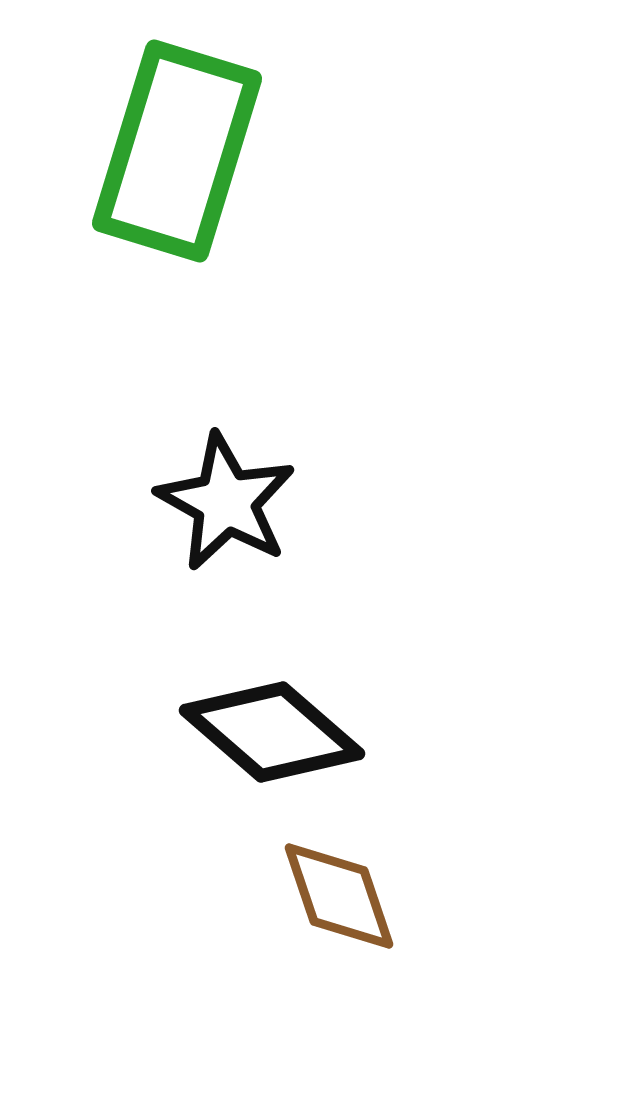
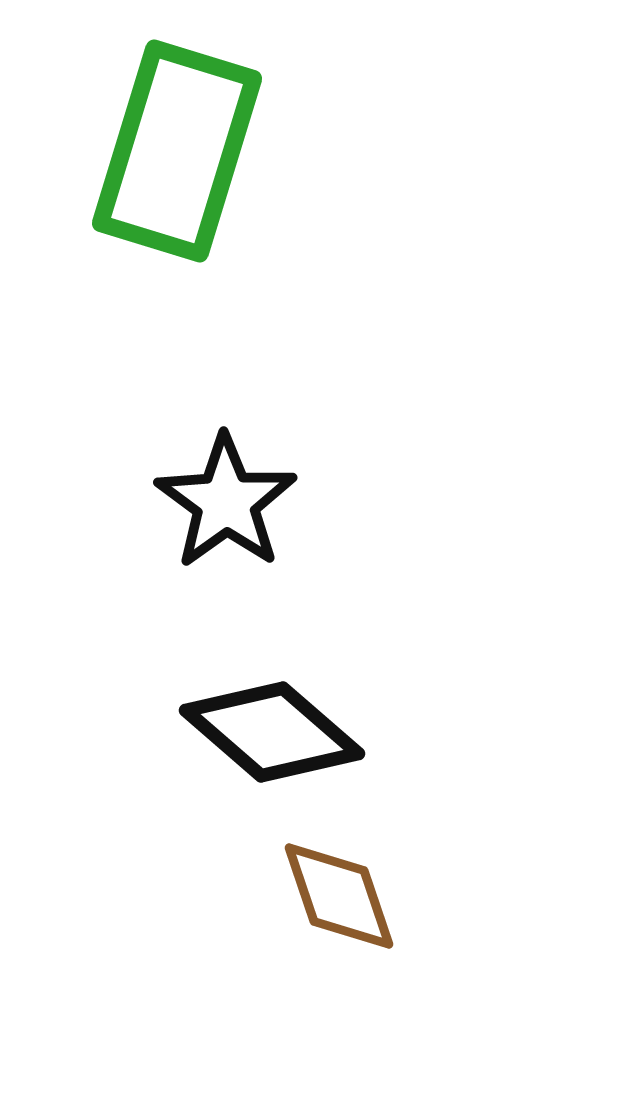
black star: rotated 7 degrees clockwise
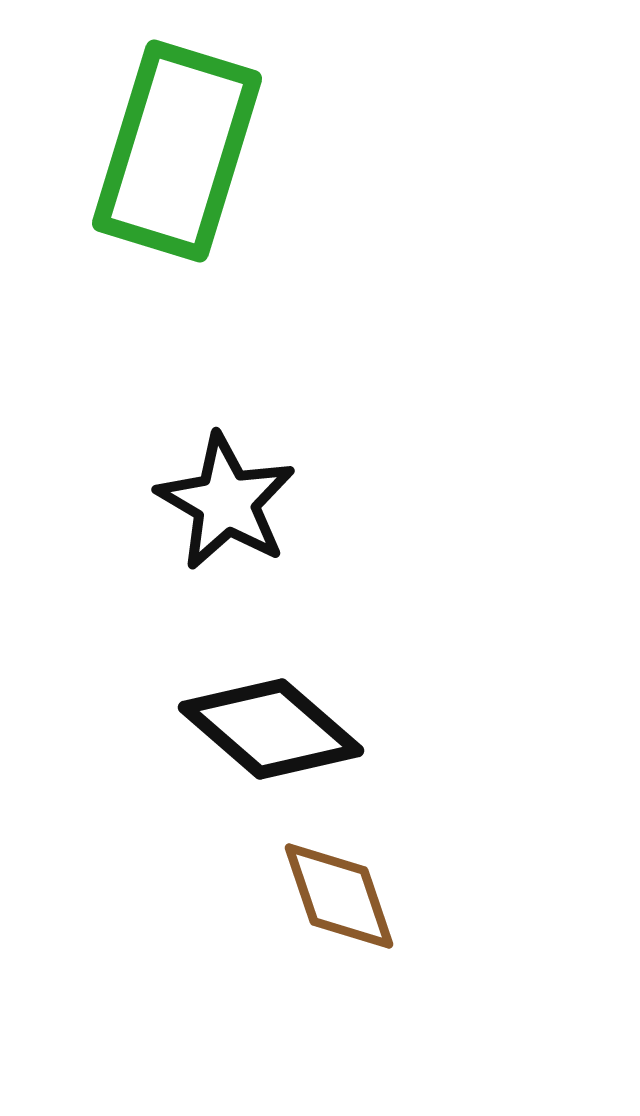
black star: rotated 6 degrees counterclockwise
black diamond: moved 1 px left, 3 px up
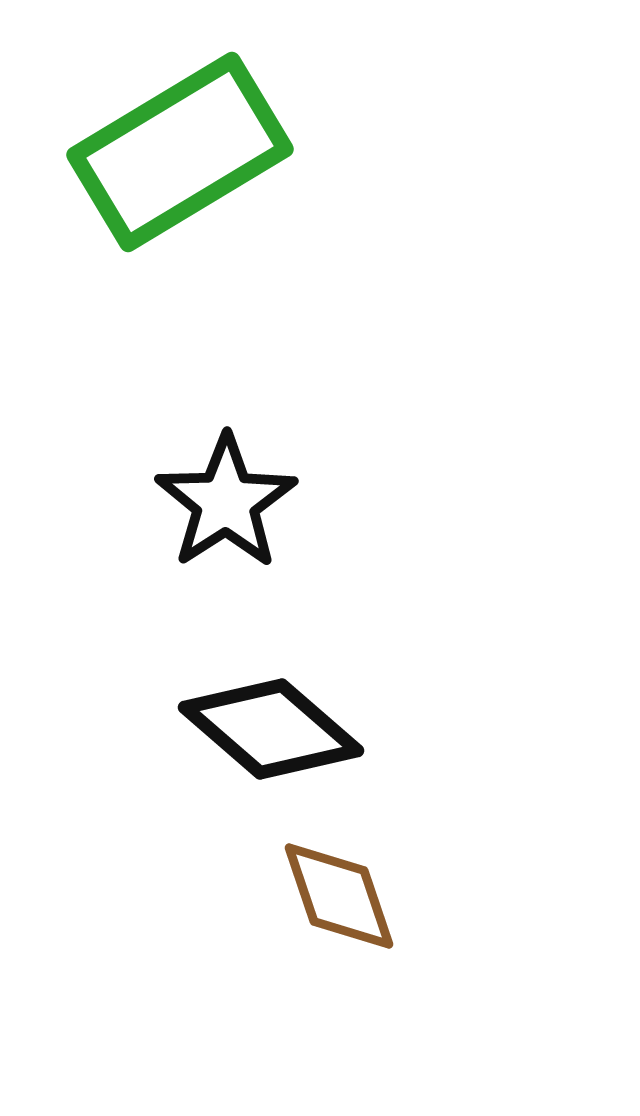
green rectangle: moved 3 px right, 1 px down; rotated 42 degrees clockwise
black star: rotated 9 degrees clockwise
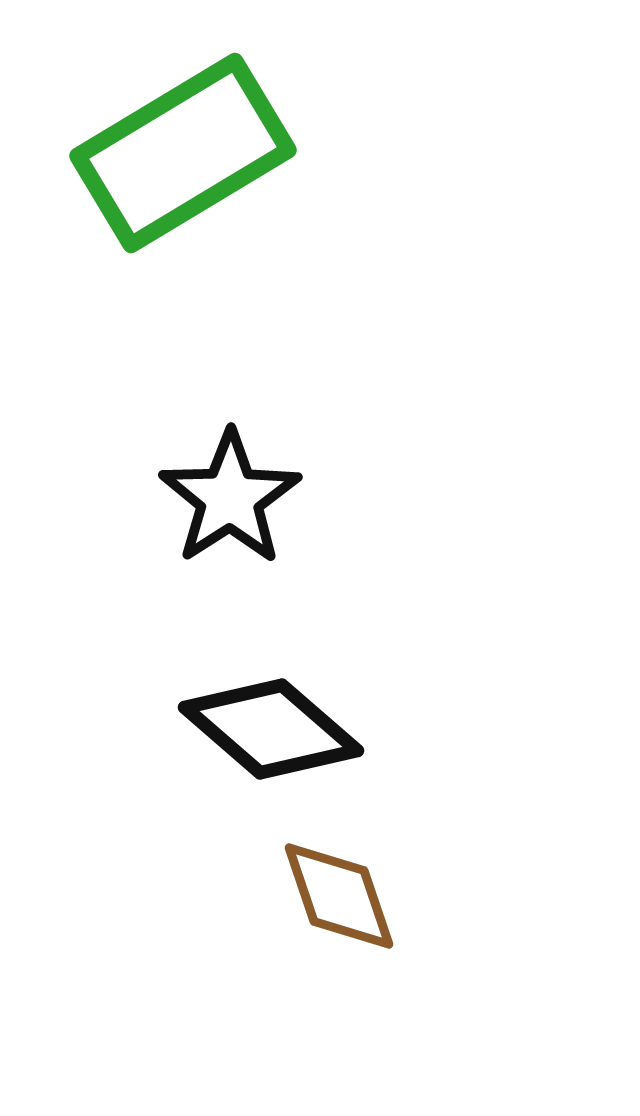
green rectangle: moved 3 px right, 1 px down
black star: moved 4 px right, 4 px up
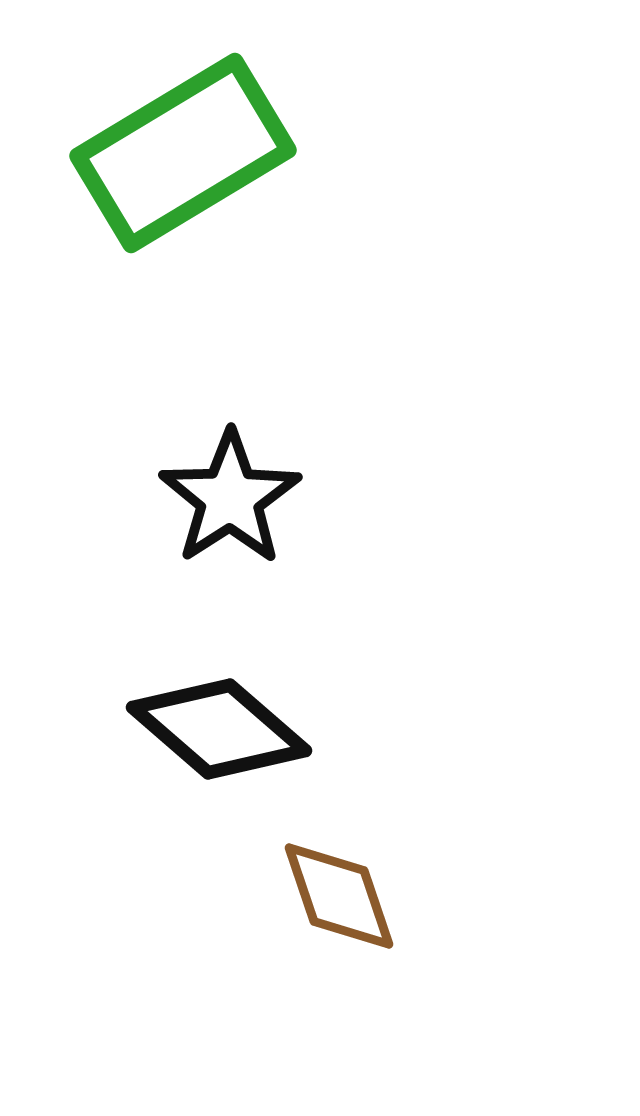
black diamond: moved 52 px left
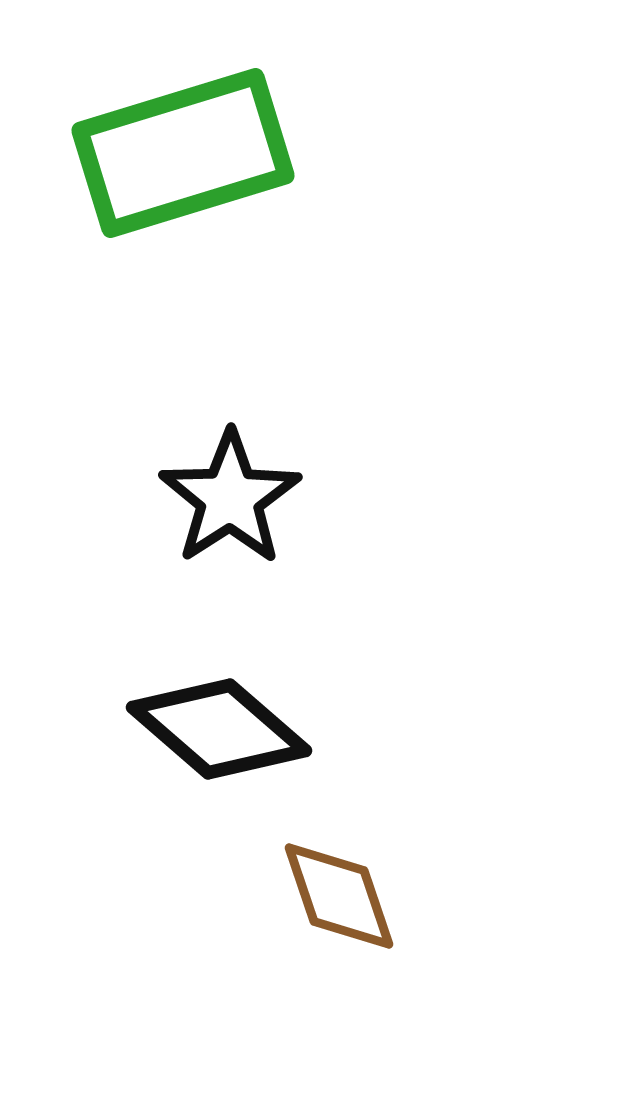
green rectangle: rotated 14 degrees clockwise
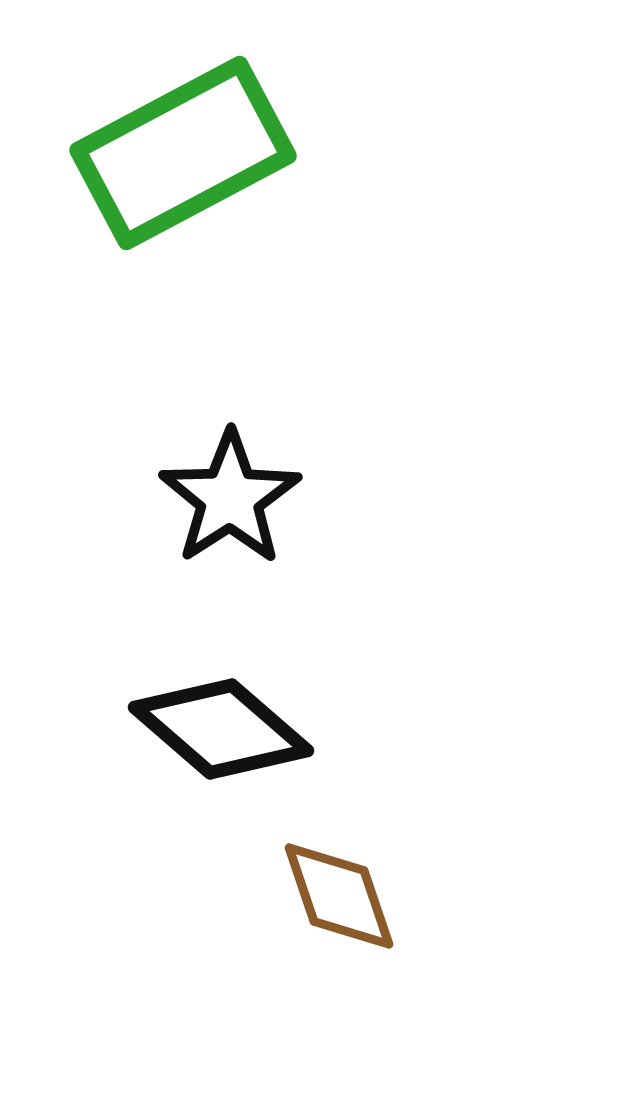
green rectangle: rotated 11 degrees counterclockwise
black diamond: moved 2 px right
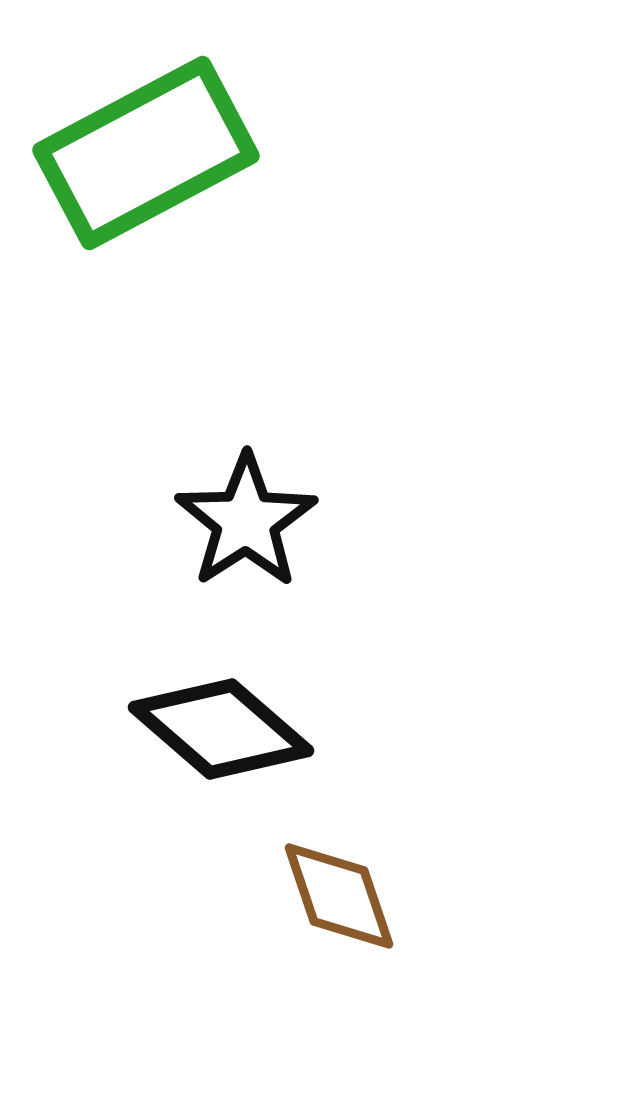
green rectangle: moved 37 px left
black star: moved 16 px right, 23 px down
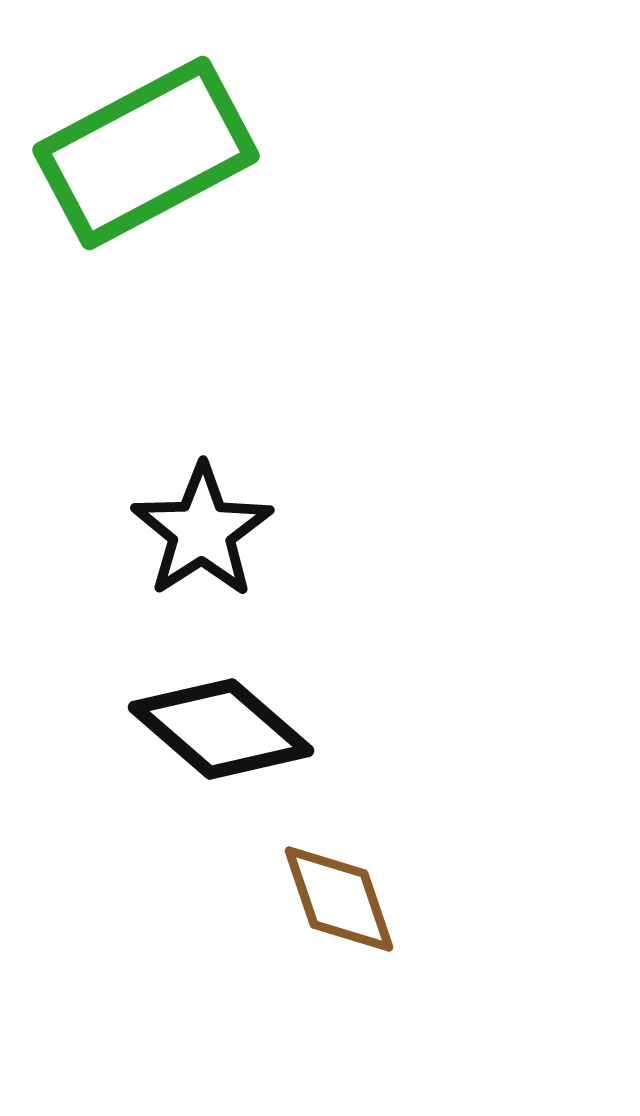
black star: moved 44 px left, 10 px down
brown diamond: moved 3 px down
